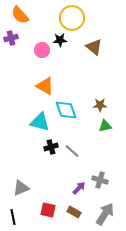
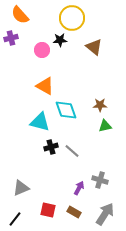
purple arrow: rotated 16 degrees counterclockwise
black line: moved 2 px right, 2 px down; rotated 49 degrees clockwise
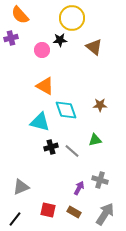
green triangle: moved 10 px left, 14 px down
gray triangle: moved 1 px up
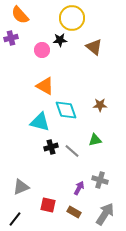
red square: moved 5 px up
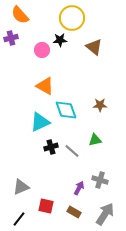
cyan triangle: rotated 40 degrees counterclockwise
red square: moved 2 px left, 1 px down
black line: moved 4 px right
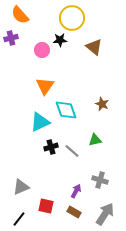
orange triangle: rotated 36 degrees clockwise
brown star: moved 2 px right, 1 px up; rotated 24 degrees clockwise
purple arrow: moved 3 px left, 3 px down
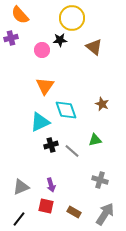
black cross: moved 2 px up
purple arrow: moved 25 px left, 6 px up; rotated 136 degrees clockwise
